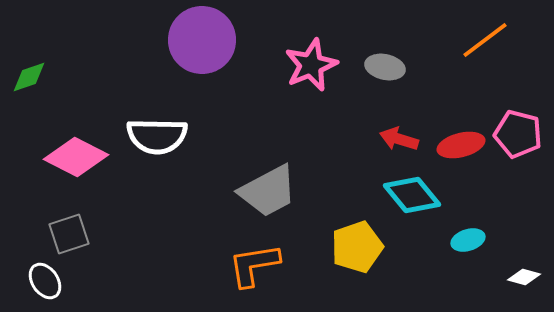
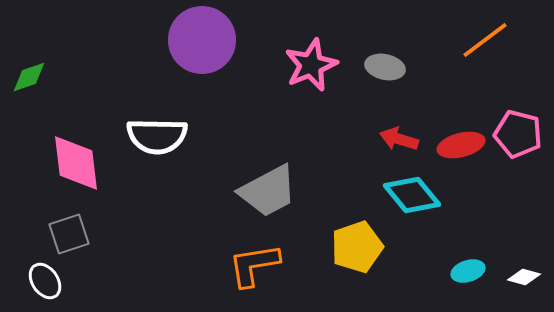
pink diamond: moved 6 px down; rotated 56 degrees clockwise
cyan ellipse: moved 31 px down
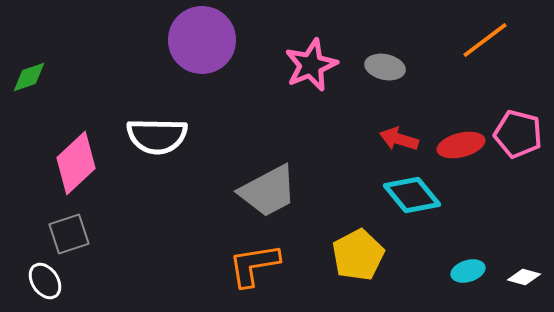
pink diamond: rotated 54 degrees clockwise
yellow pentagon: moved 1 px right, 8 px down; rotated 9 degrees counterclockwise
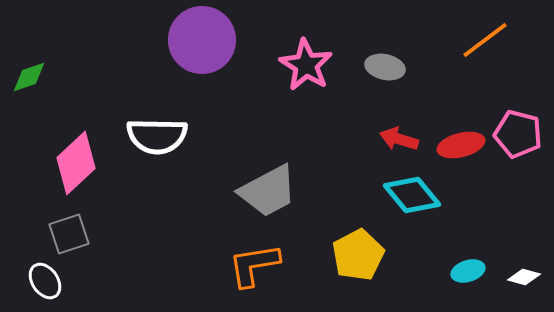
pink star: moved 5 px left; rotated 18 degrees counterclockwise
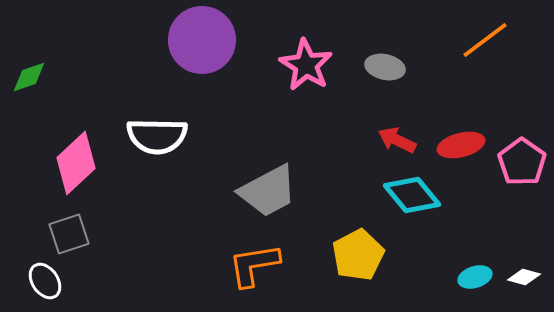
pink pentagon: moved 4 px right, 28 px down; rotated 21 degrees clockwise
red arrow: moved 2 px left, 1 px down; rotated 9 degrees clockwise
cyan ellipse: moved 7 px right, 6 px down
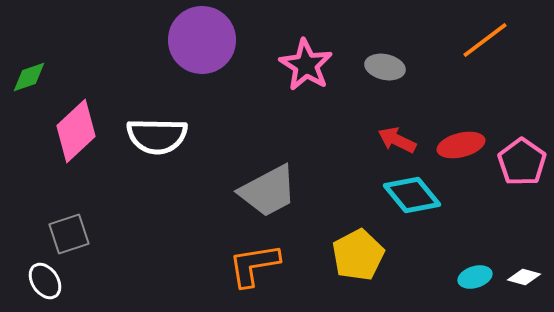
pink diamond: moved 32 px up
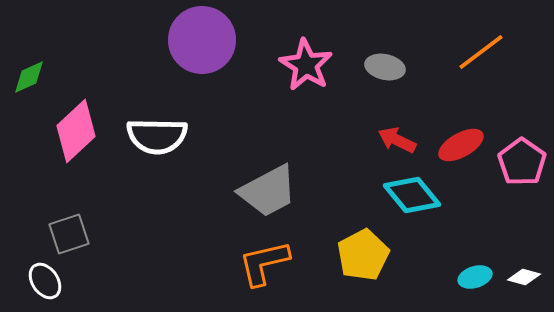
orange line: moved 4 px left, 12 px down
green diamond: rotated 6 degrees counterclockwise
red ellipse: rotated 15 degrees counterclockwise
yellow pentagon: moved 5 px right
orange L-shape: moved 10 px right, 2 px up; rotated 4 degrees counterclockwise
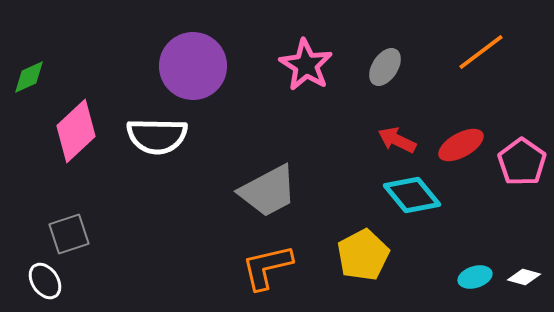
purple circle: moved 9 px left, 26 px down
gray ellipse: rotated 69 degrees counterclockwise
orange L-shape: moved 3 px right, 4 px down
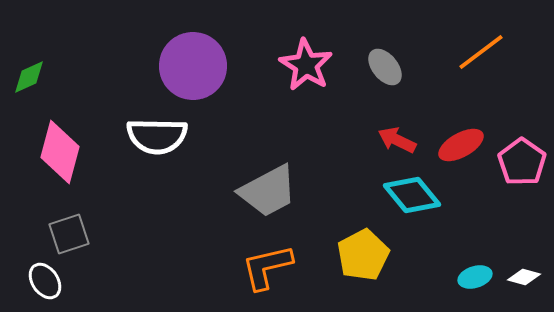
gray ellipse: rotated 72 degrees counterclockwise
pink diamond: moved 16 px left, 21 px down; rotated 32 degrees counterclockwise
